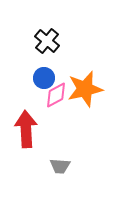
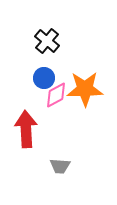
orange star: rotated 12 degrees clockwise
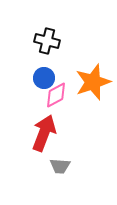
black cross: rotated 25 degrees counterclockwise
orange star: moved 8 px right, 7 px up; rotated 18 degrees counterclockwise
red arrow: moved 18 px right, 4 px down; rotated 24 degrees clockwise
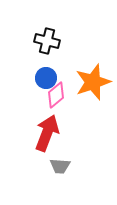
blue circle: moved 2 px right
pink diamond: rotated 12 degrees counterclockwise
red arrow: moved 3 px right
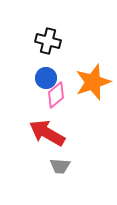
black cross: moved 1 px right
red arrow: rotated 81 degrees counterclockwise
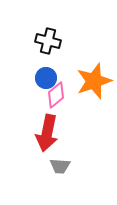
orange star: moved 1 px right, 1 px up
red arrow: rotated 108 degrees counterclockwise
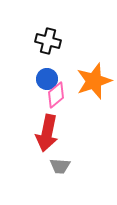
blue circle: moved 1 px right, 1 px down
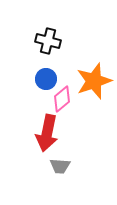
blue circle: moved 1 px left
pink diamond: moved 6 px right, 4 px down
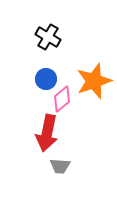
black cross: moved 4 px up; rotated 15 degrees clockwise
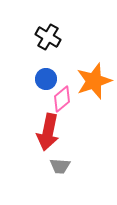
red arrow: moved 1 px right, 1 px up
